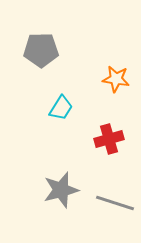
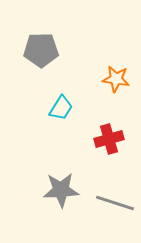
gray star: rotated 12 degrees clockwise
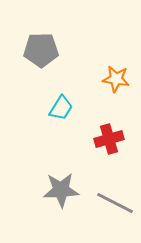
gray line: rotated 9 degrees clockwise
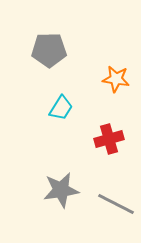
gray pentagon: moved 8 px right
gray star: rotated 6 degrees counterclockwise
gray line: moved 1 px right, 1 px down
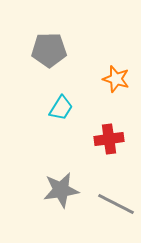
orange star: rotated 8 degrees clockwise
red cross: rotated 8 degrees clockwise
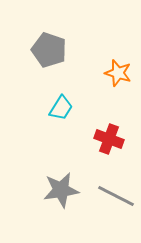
gray pentagon: rotated 20 degrees clockwise
orange star: moved 2 px right, 6 px up
red cross: rotated 28 degrees clockwise
gray line: moved 8 px up
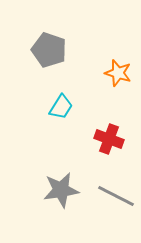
cyan trapezoid: moved 1 px up
